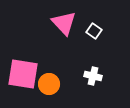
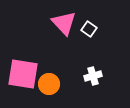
white square: moved 5 px left, 2 px up
white cross: rotated 30 degrees counterclockwise
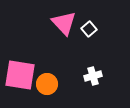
white square: rotated 14 degrees clockwise
pink square: moved 3 px left, 1 px down
orange circle: moved 2 px left
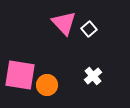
white cross: rotated 24 degrees counterclockwise
orange circle: moved 1 px down
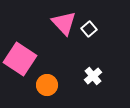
pink square: moved 16 px up; rotated 24 degrees clockwise
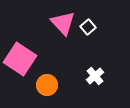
pink triangle: moved 1 px left
white square: moved 1 px left, 2 px up
white cross: moved 2 px right
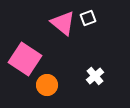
pink triangle: rotated 8 degrees counterclockwise
white square: moved 9 px up; rotated 21 degrees clockwise
pink square: moved 5 px right
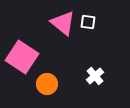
white square: moved 4 px down; rotated 28 degrees clockwise
pink square: moved 3 px left, 2 px up
orange circle: moved 1 px up
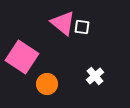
white square: moved 6 px left, 5 px down
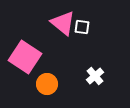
pink square: moved 3 px right
